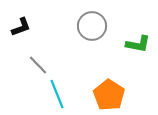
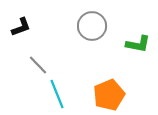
orange pentagon: rotated 16 degrees clockwise
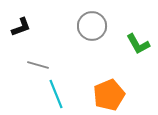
green L-shape: rotated 50 degrees clockwise
gray line: rotated 30 degrees counterclockwise
cyan line: moved 1 px left
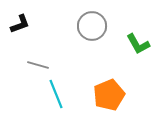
black L-shape: moved 1 px left, 3 px up
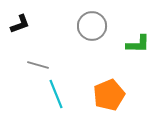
green L-shape: rotated 60 degrees counterclockwise
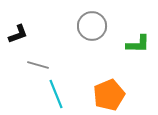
black L-shape: moved 2 px left, 10 px down
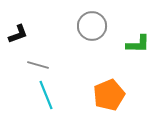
cyan line: moved 10 px left, 1 px down
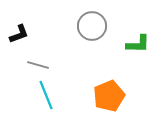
black L-shape: moved 1 px right
orange pentagon: moved 1 px down
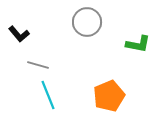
gray circle: moved 5 px left, 4 px up
black L-shape: rotated 70 degrees clockwise
green L-shape: rotated 10 degrees clockwise
cyan line: moved 2 px right
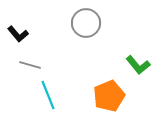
gray circle: moved 1 px left, 1 px down
black L-shape: moved 1 px left
green L-shape: moved 21 px down; rotated 40 degrees clockwise
gray line: moved 8 px left
